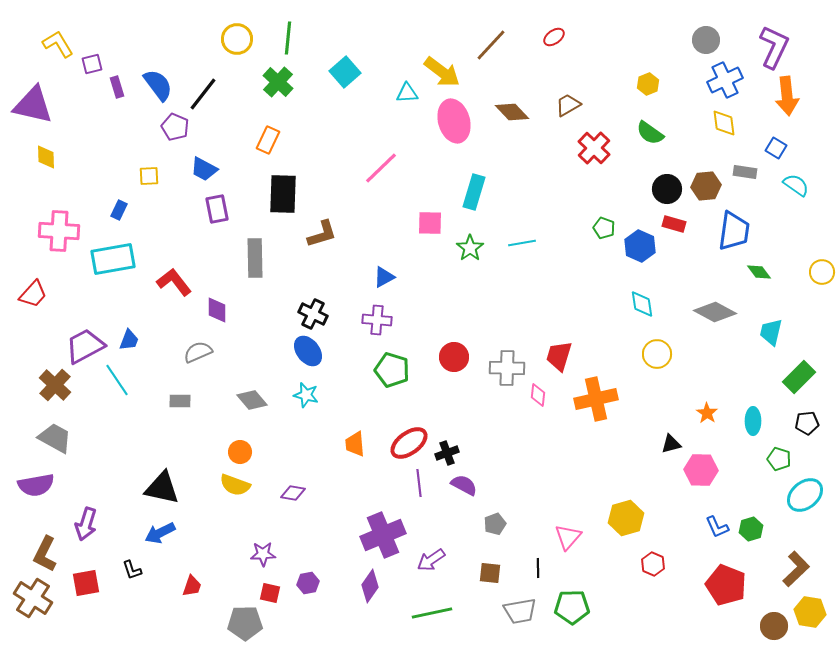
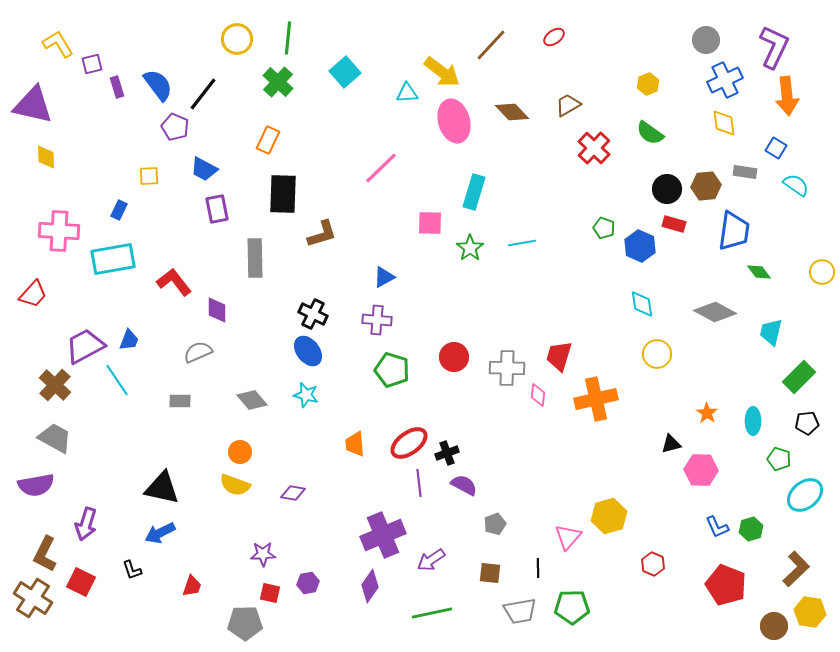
yellow hexagon at (626, 518): moved 17 px left, 2 px up
red square at (86, 583): moved 5 px left, 1 px up; rotated 36 degrees clockwise
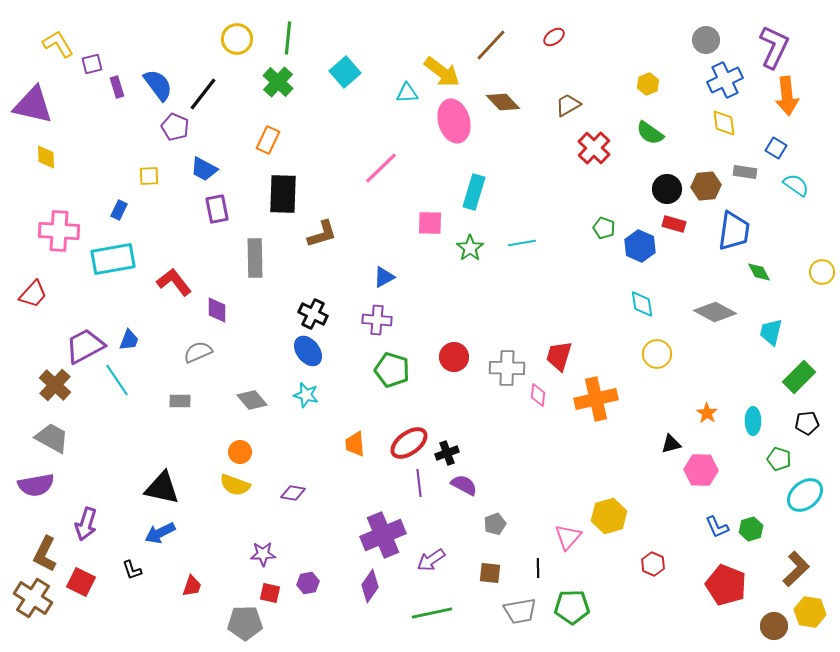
brown diamond at (512, 112): moved 9 px left, 10 px up
green diamond at (759, 272): rotated 10 degrees clockwise
gray trapezoid at (55, 438): moved 3 px left
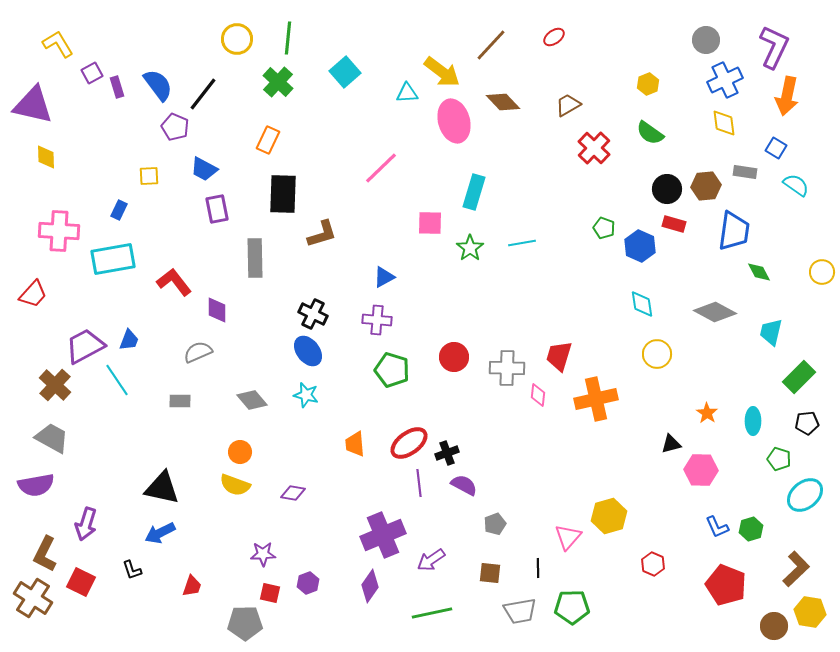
purple square at (92, 64): moved 9 px down; rotated 15 degrees counterclockwise
orange arrow at (787, 96): rotated 18 degrees clockwise
purple hexagon at (308, 583): rotated 10 degrees counterclockwise
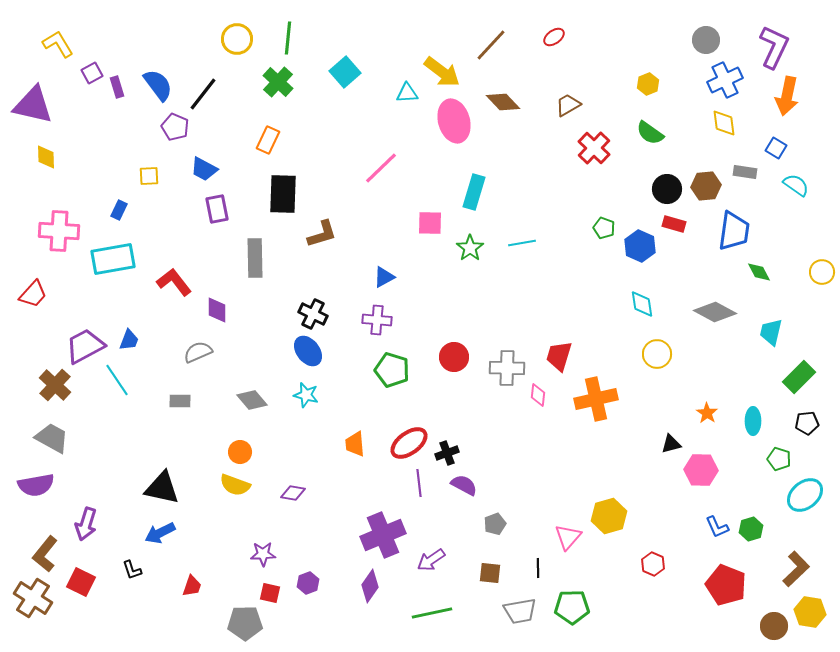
brown L-shape at (45, 554): rotated 12 degrees clockwise
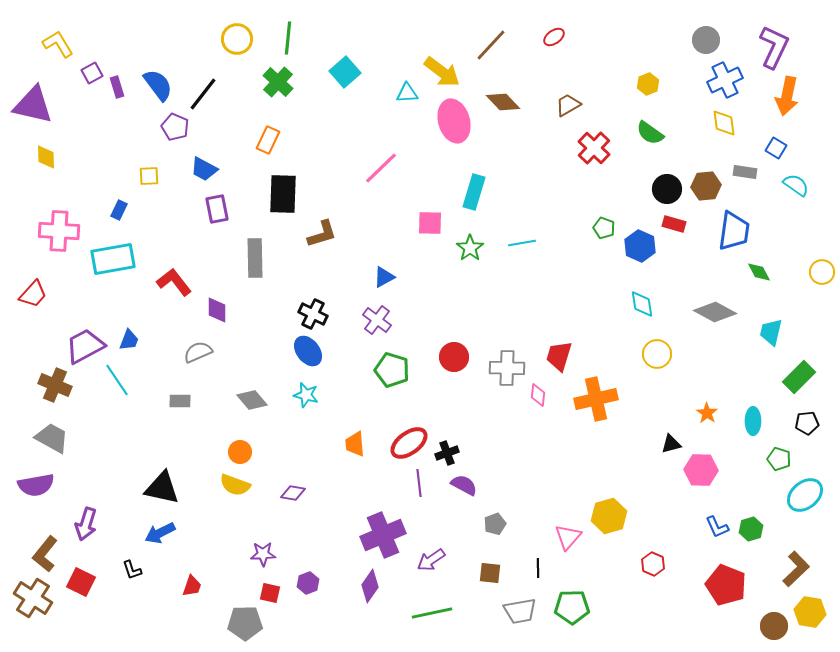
purple cross at (377, 320): rotated 32 degrees clockwise
brown cross at (55, 385): rotated 20 degrees counterclockwise
